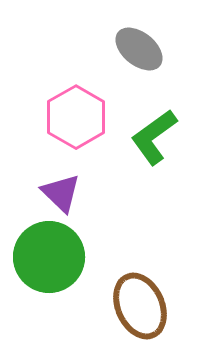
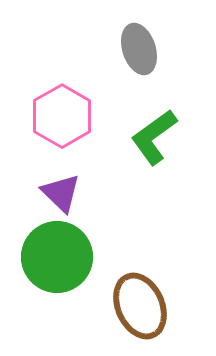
gray ellipse: rotated 33 degrees clockwise
pink hexagon: moved 14 px left, 1 px up
green circle: moved 8 px right
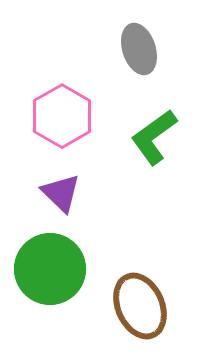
green circle: moved 7 px left, 12 px down
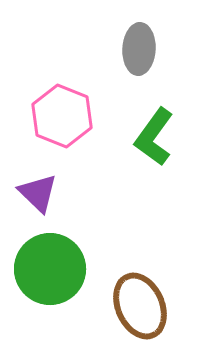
gray ellipse: rotated 21 degrees clockwise
pink hexagon: rotated 8 degrees counterclockwise
green L-shape: rotated 18 degrees counterclockwise
purple triangle: moved 23 px left
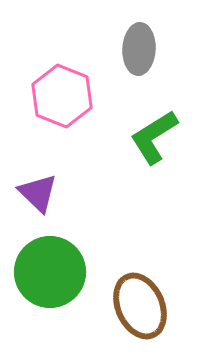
pink hexagon: moved 20 px up
green L-shape: rotated 22 degrees clockwise
green circle: moved 3 px down
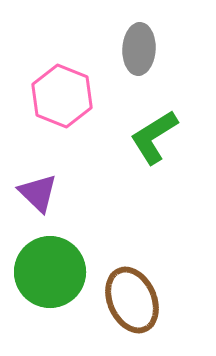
brown ellipse: moved 8 px left, 6 px up
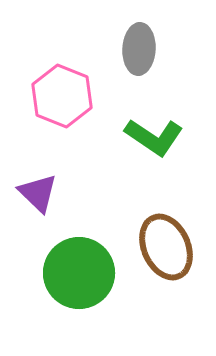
green L-shape: rotated 114 degrees counterclockwise
green circle: moved 29 px right, 1 px down
brown ellipse: moved 34 px right, 53 px up
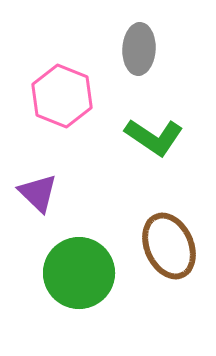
brown ellipse: moved 3 px right, 1 px up
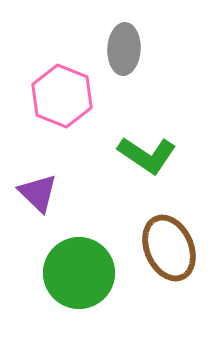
gray ellipse: moved 15 px left
green L-shape: moved 7 px left, 18 px down
brown ellipse: moved 2 px down
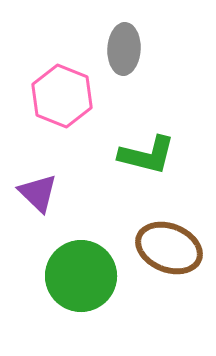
green L-shape: rotated 20 degrees counterclockwise
brown ellipse: rotated 44 degrees counterclockwise
green circle: moved 2 px right, 3 px down
